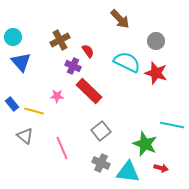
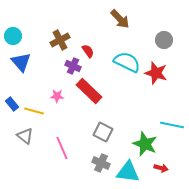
cyan circle: moved 1 px up
gray circle: moved 8 px right, 1 px up
gray square: moved 2 px right, 1 px down; rotated 24 degrees counterclockwise
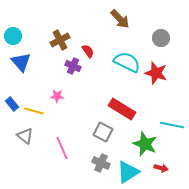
gray circle: moved 3 px left, 2 px up
red rectangle: moved 33 px right, 18 px down; rotated 12 degrees counterclockwise
cyan triangle: rotated 40 degrees counterclockwise
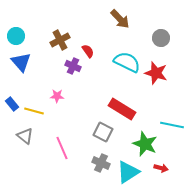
cyan circle: moved 3 px right
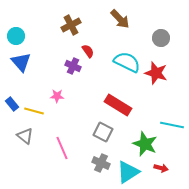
brown cross: moved 11 px right, 15 px up
red rectangle: moved 4 px left, 4 px up
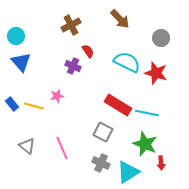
pink star: rotated 16 degrees counterclockwise
yellow line: moved 5 px up
cyan line: moved 25 px left, 12 px up
gray triangle: moved 2 px right, 10 px down
red arrow: moved 5 px up; rotated 72 degrees clockwise
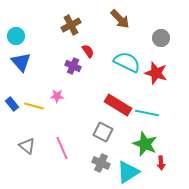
pink star: rotated 16 degrees clockwise
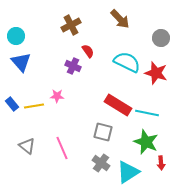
yellow line: rotated 24 degrees counterclockwise
gray square: rotated 12 degrees counterclockwise
green star: moved 1 px right, 2 px up
gray cross: rotated 12 degrees clockwise
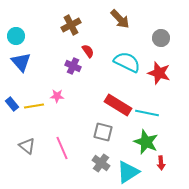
red star: moved 3 px right
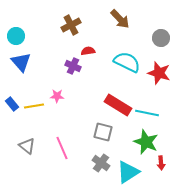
red semicircle: rotated 64 degrees counterclockwise
